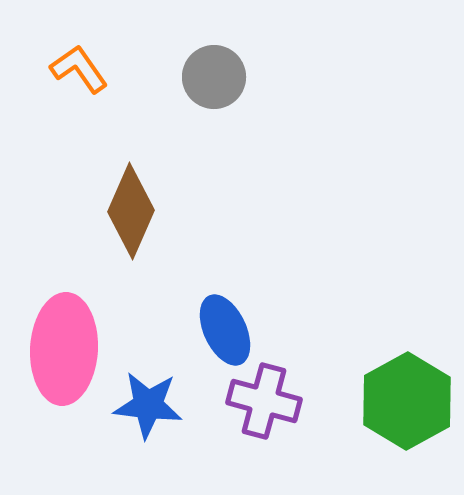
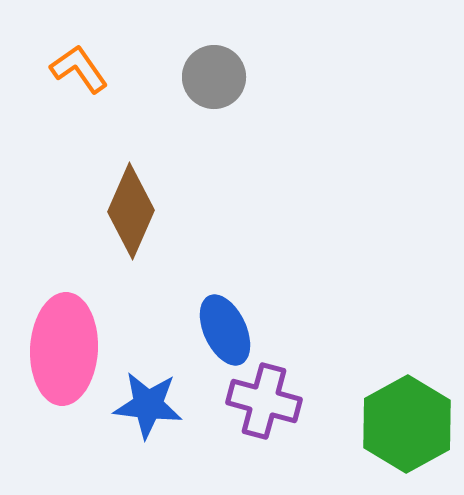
green hexagon: moved 23 px down
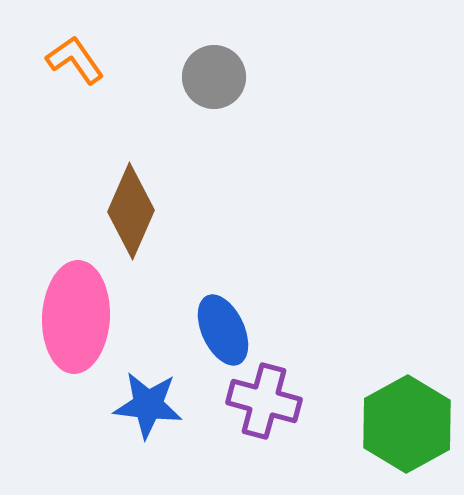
orange L-shape: moved 4 px left, 9 px up
blue ellipse: moved 2 px left
pink ellipse: moved 12 px right, 32 px up
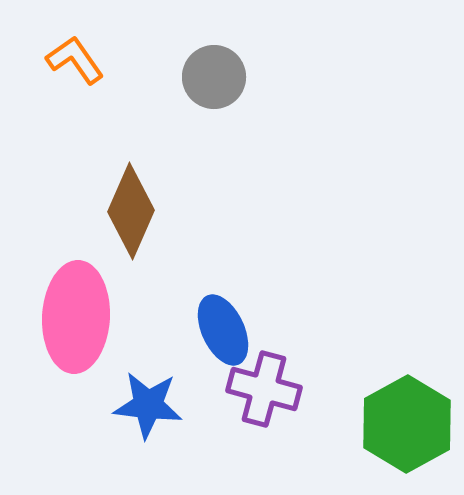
purple cross: moved 12 px up
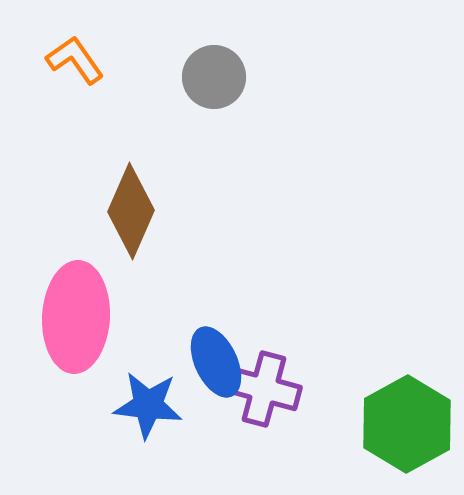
blue ellipse: moved 7 px left, 32 px down
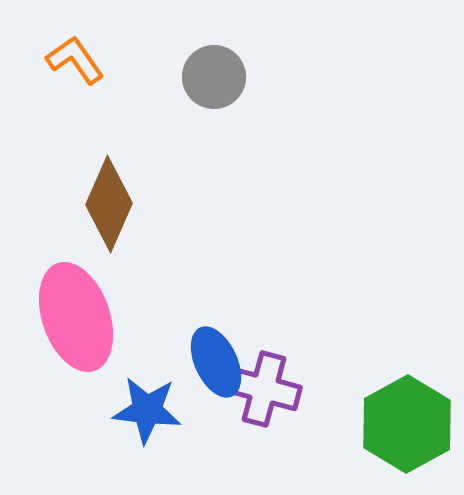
brown diamond: moved 22 px left, 7 px up
pink ellipse: rotated 22 degrees counterclockwise
blue star: moved 1 px left, 5 px down
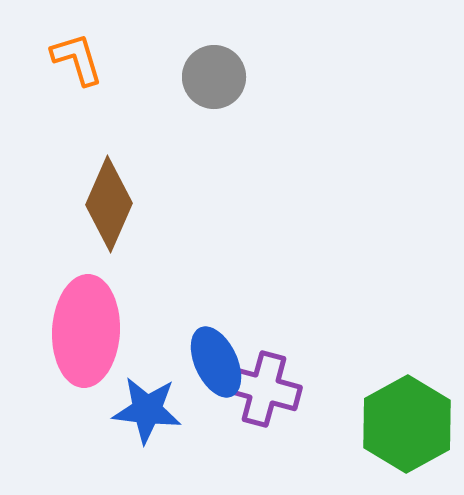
orange L-shape: moved 2 px right, 1 px up; rotated 18 degrees clockwise
pink ellipse: moved 10 px right, 14 px down; rotated 22 degrees clockwise
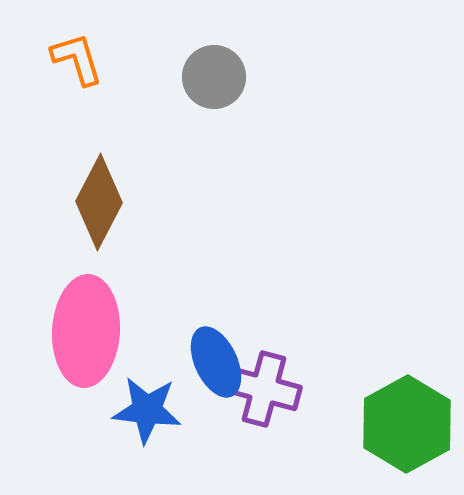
brown diamond: moved 10 px left, 2 px up; rotated 4 degrees clockwise
